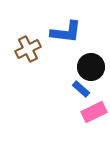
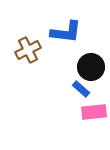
brown cross: moved 1 px down
pink rectangle: rotated 20 degrees clockwise
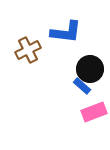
black circle: moved 1 px left, 2 px down
blue rectangle: moved 1 px right, 3 px up
pink rectangle: rotated 15 degrees counterclockwise
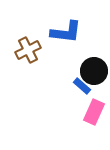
black circle: moved 4 px right, 2 px down
pink rectangle: rotated 45 degrees counterclockwise
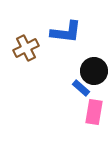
brown cross: moved 2 px left, 2 px up
blue rectangle: moved 1 px left, 2 px down
pink rectangle: rotated 15 degrees counterclockwise
